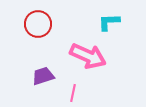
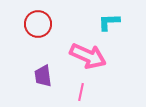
purple trapezoid: rotated 80 degrees counterclockwise
pink line: moved 8 px right, 1 px up
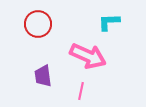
pink line: moved 1 px up
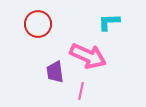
purple trapezoid: moved 12 px right, 4 px up
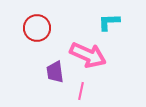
red circle: moved 1 px left, 4 px down
pink arrow: moved 1 px up
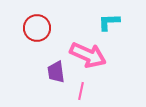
purple trapezoid: moved 1 px right
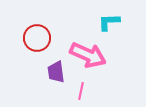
red circle: moved 10 px down
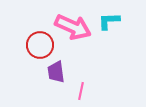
cyan L-shape: moved 1 px up
red circle: moved 3 px right, 7 px down
pink arrow: moved 15 px left, 28 px up
